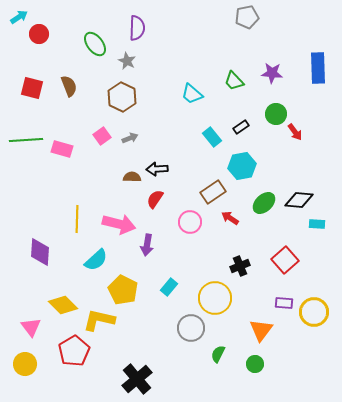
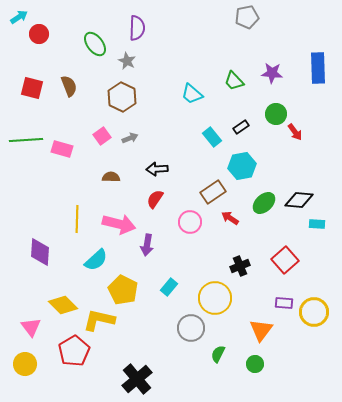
brown semicircle at (132, 177): moved 21 px left
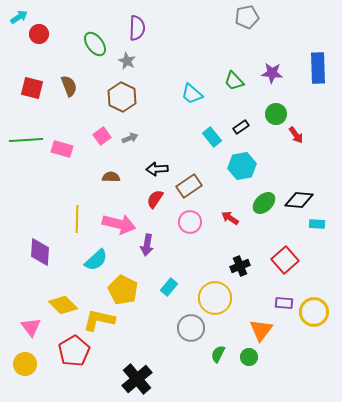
red arrow at (295, 132): moved 1 px right, 3 px down
brown rectangle at (213, 192): moved 24 px left, 6 px up
green circle at (255, 364): moved 6 px left, 7 px up
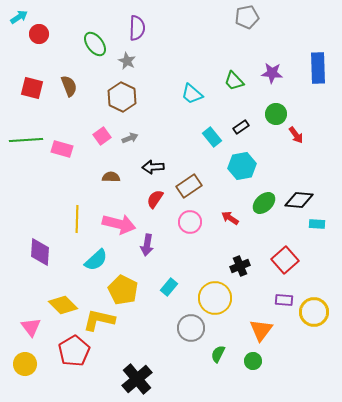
black arrow at (157, 169): moved 4 px left, 2 px up
purple rectangle at (284, 303): moved 3 px up
green circle at (249, 357): moved 4 px right, 4 px down
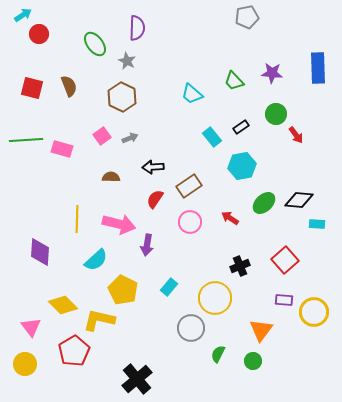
cyan arrow at (19, 17): moved 4 px right, 2 px up
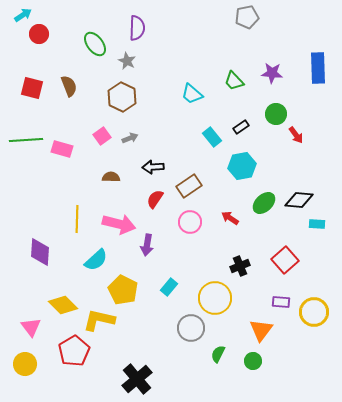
purple rectangle at (284, 300): moved 3 px left, 2 px down
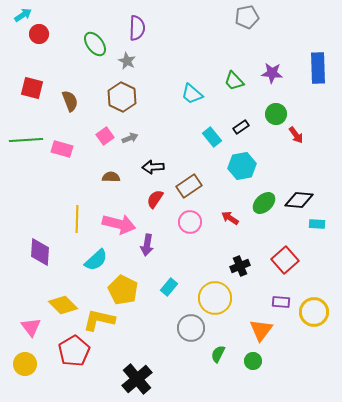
brown semicircle at (69, 86): moved 1 px right, 15 px down
pink square at (102, 136): moved 3 px right
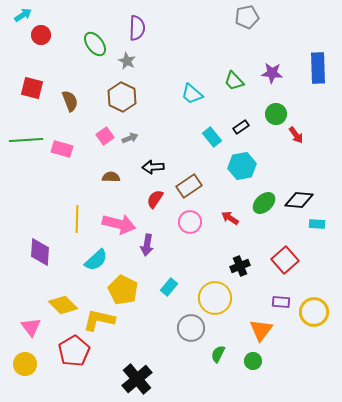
red circle at (39, 34): moved 2 px right, 1 px down
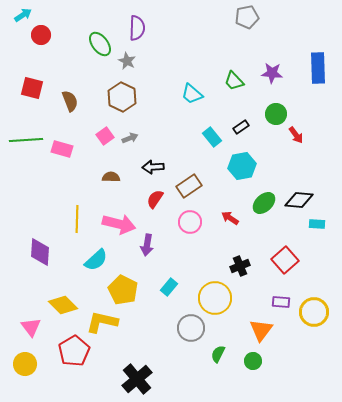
green ellipse at (95, 44): moved 5 px right
yellow L-shape at (99, 320): moved 3 px right, 2 px down
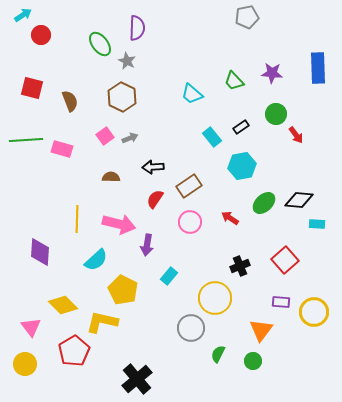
cyan rectangle at (169, 287): moved 11 px up
